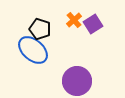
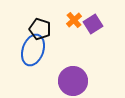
blue ellipse: rotated 68 degrees clockwise
purple circle: moved 4 px left
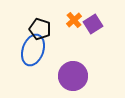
purple circle: moved 5 px up
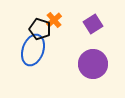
orange cross: moved 20 px left
purple circle: moved 20 px right, 12 px up
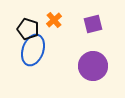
purple square: rotated 18 degrees clockwise
black pentagon: moved 12 px left
purple circle: moved 2 px down
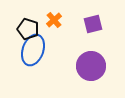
purple circle: moved 2 px left
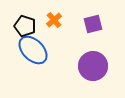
black pentagon: moved 3 px left, 3 px up
blue ellipse: rotated 64 degrees counterclockwise
purple circle: moved 2 px right
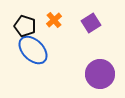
purple square: moved 2 px left, 1 px up; rotated 18 degrees counterclockwise
purple circle: moved 7 px right, 8 px down
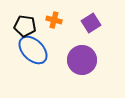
orange cross: rotated 35 degrees counterclockwise
black pentagon: rotated 10 degrees counterclockwise
purple circle: moved 18 px left, 14 px up
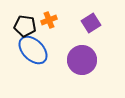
orange cross: moved 5 px left; rotated 35 degrees counterclockwise
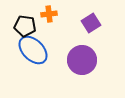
orange cross: moved 6 px up; rotated 14 degrees clockwise
